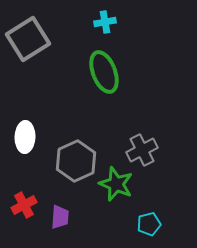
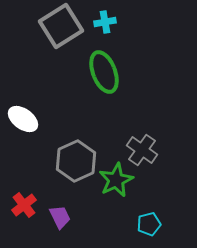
gray square: moved 33 px right, 13 px up
white ellipse: moved 2 px left, 18 px up; rotated 56 degrees counterclockwise
gray cross: rotated 28 degrees counterclockwise
green star: moved 4 px up; rotated 24 degrees clockwise
red cross: rotated 10 degrees counterclockwise
purple trapezoid: rotated 30 degrees counterclockwise
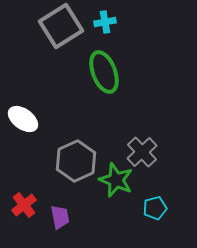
gray cross: moved 2 px down; rotated 12 degrees clockwise
green star: rotated 24 degrees counterclockwise
purple trapezoid: rotated 15 degrees clockwise
cyan pentagon: moved 6 px right, 16 px up
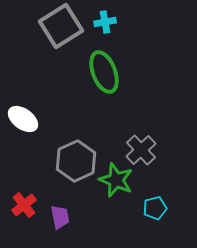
gray cross: moved 1 px left, 2 px up
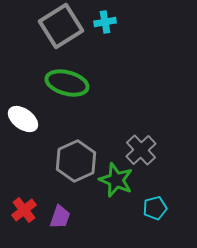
green ellipse: moved 37 px left, 11 px down; rotated 54 degrees counterclockwise
red cross: moved 5 px down
purple trapezoid: rotated 30 degrees clockwise
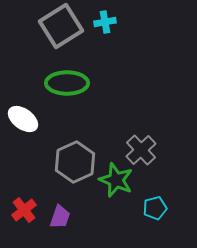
green ellipse: rotated 15 degrees counterclockwise
gray hexagon: moved 1 px left, 1 px down
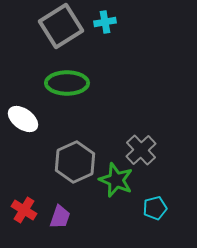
red cross: rotated 20 degrees counterclockwise
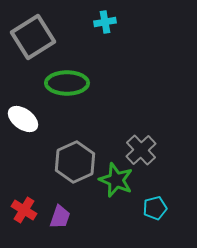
gray square: moved 28 px left, 11 px down
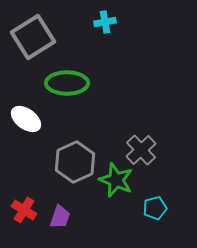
white ellipse: moved 3 px right
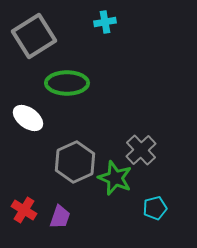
gray square: moved 1 px right, 1 px up
white ellipse: moved 2 px right, 1 px up
green star: moved 1 px left, 2 px up
